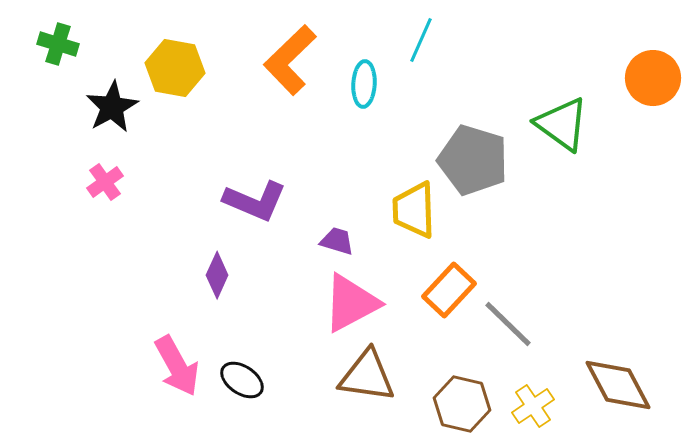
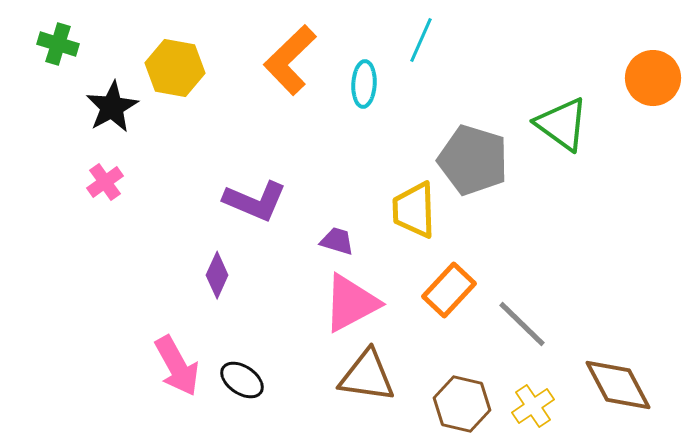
gray line: moved 14 px right
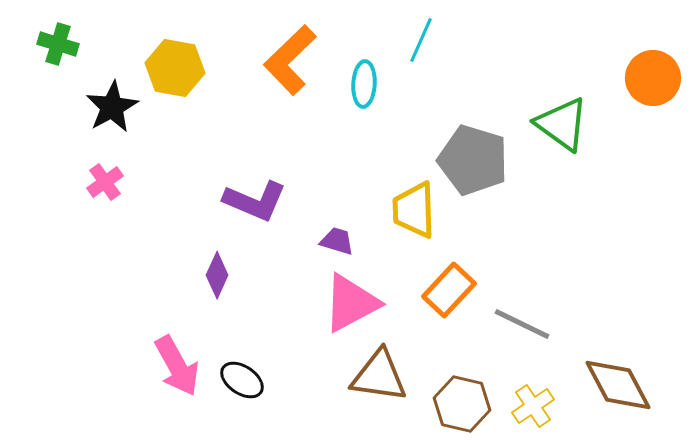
gray line: rotated 18 degrees counterclockwise
brown triangle: moved 12 px right
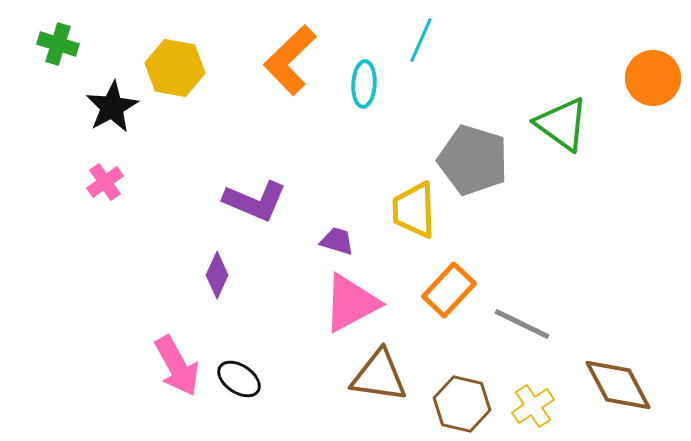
black ellipse: moved 3 px left, 1 px up
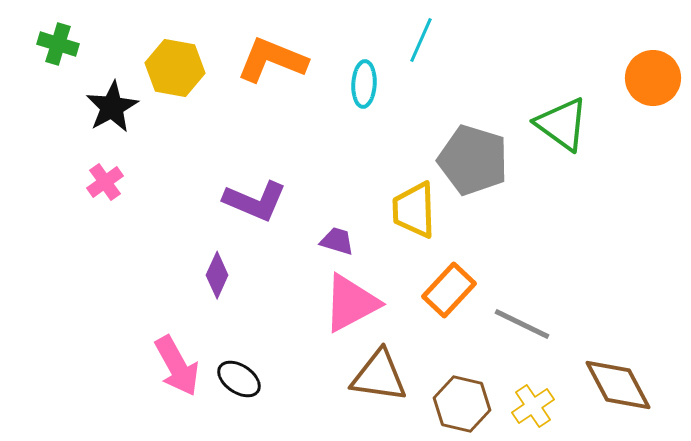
orange L-shape: moved 18 px left; rotated 66 degrees clockwise
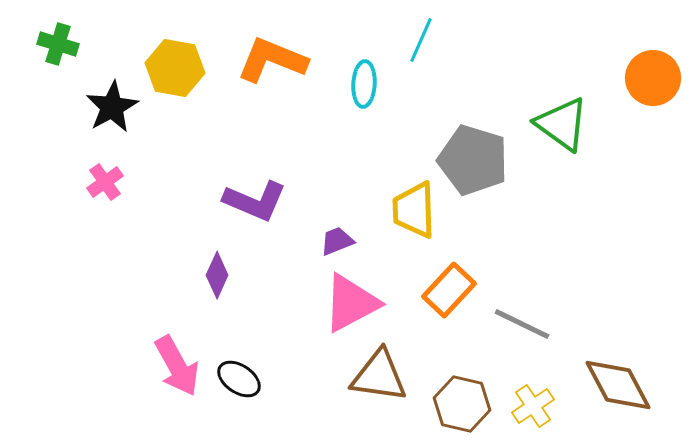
purple trapezoid: rotated 39 degrees counterclockwise
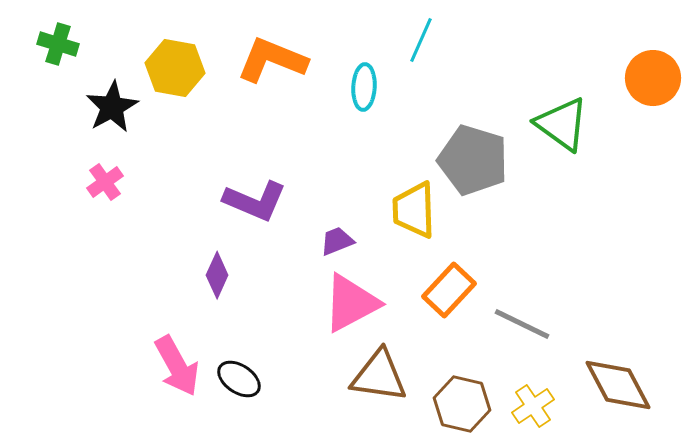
cyan ellipse: moved 3 px down
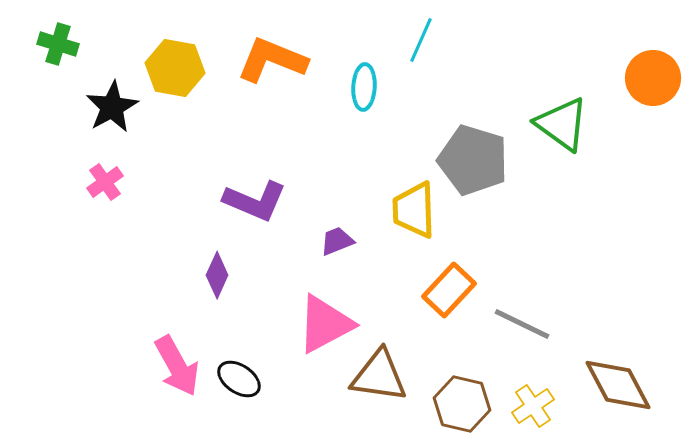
pink triangle: moved 26 px left, 21 px down
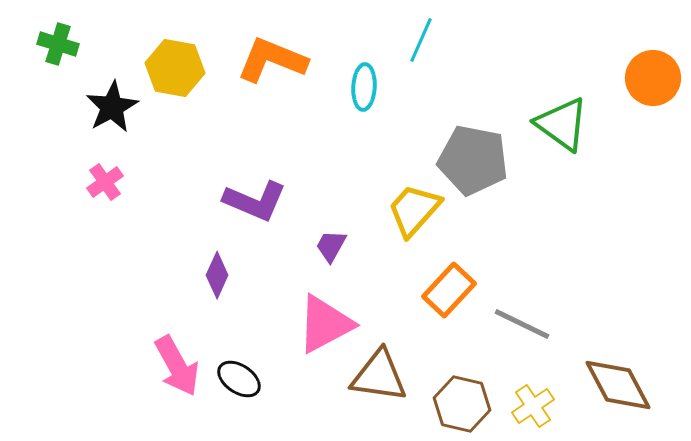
gray pentagon: rotated 6 degrees counterclockwise
yellow trapezoid: rotated 44 degrees clockwise
purple trapezoid: moved 6 px left, 5 px down; rotated 39 degrees counterclockwise
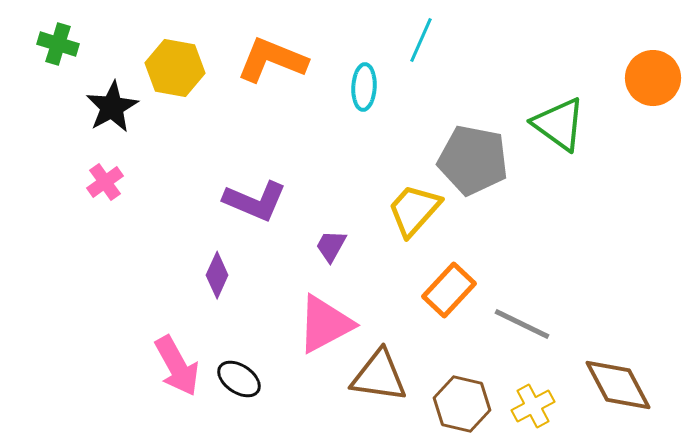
green triangle: moved 3 px left
yellow cross: rotated 6 degrees clockwise
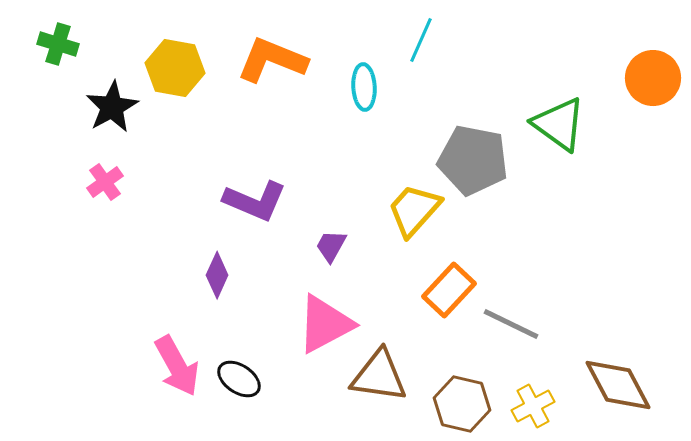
cyan ellipse: rotated 6 degrees counterclockwise
gray line: moved 11 px left
